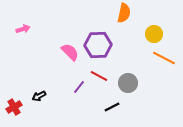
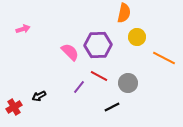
yellow circle: moved 17 px left, 3 px down
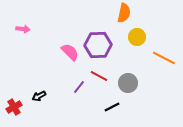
pink arrow: rotated 24 degrees clockwise
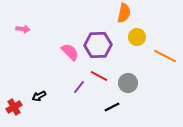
orange line: moved 1 px right, 2 px up
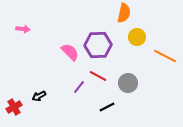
red line: moved 1 px left
black line: moved 5 px left
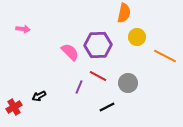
purple line: rotated 16 degrees counterclockwise
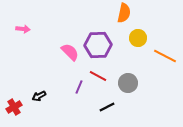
yellow circle: moved 1 px right, 1 px down
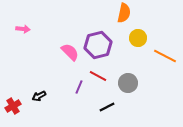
purple hexagon: rotated 12 degrees counterclockwise
red cross: moved 1 px left, 1 px up
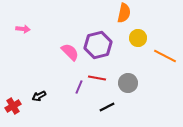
red line: moved 1 px left, 2 px down; rotated 18 degrees counterclockwise
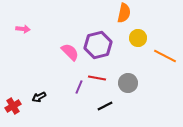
black arrow: moved 1 px down
black line: moved 2 px left, 1 px up
